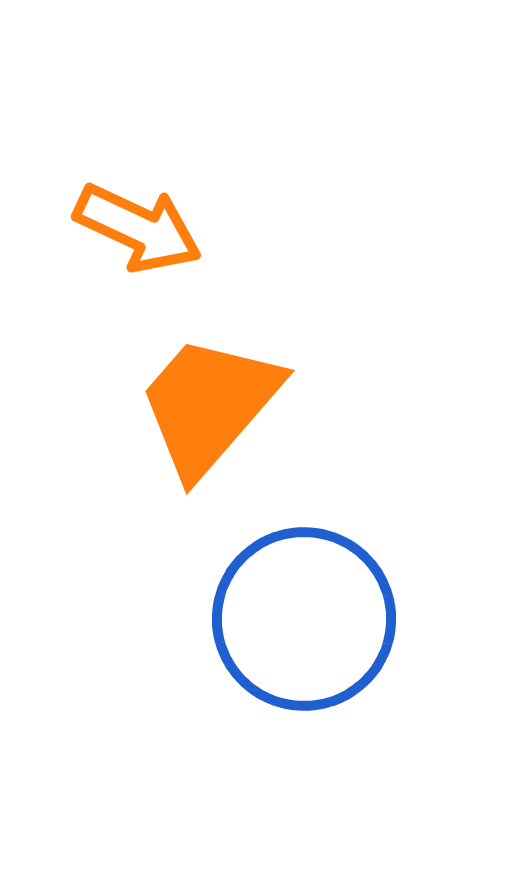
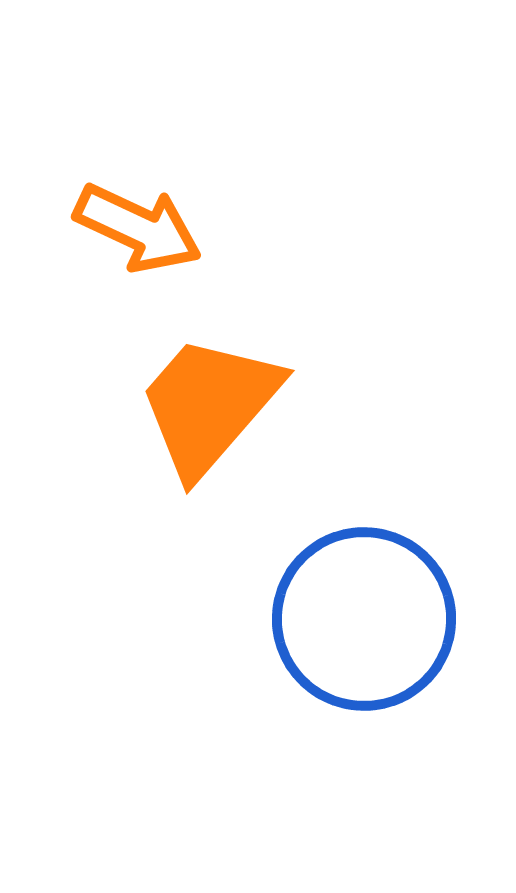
blue circle: moved 60 px right
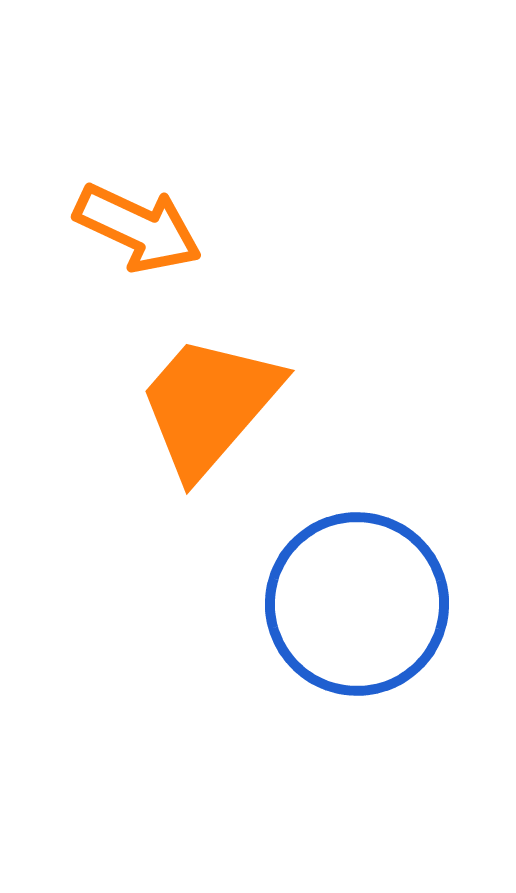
blue circle: moved 7 px left, 15 px up
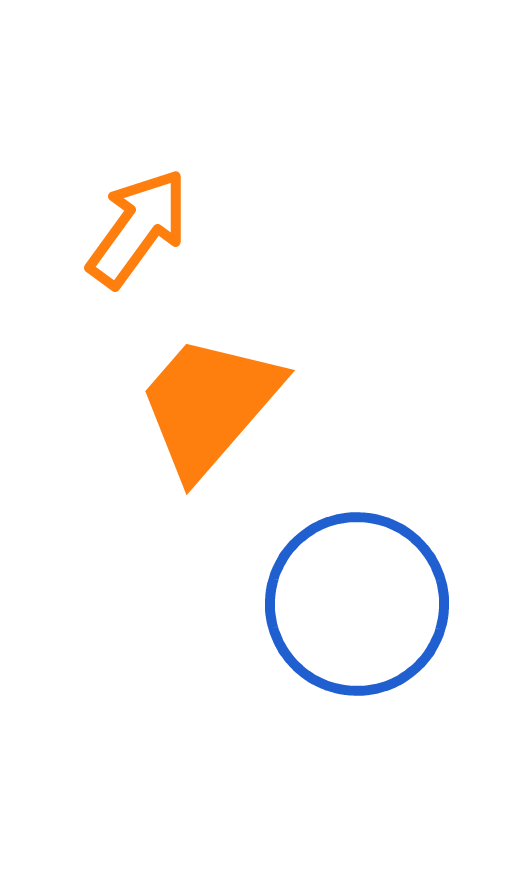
orange arrow: rotated 79 degrees counterclockwise
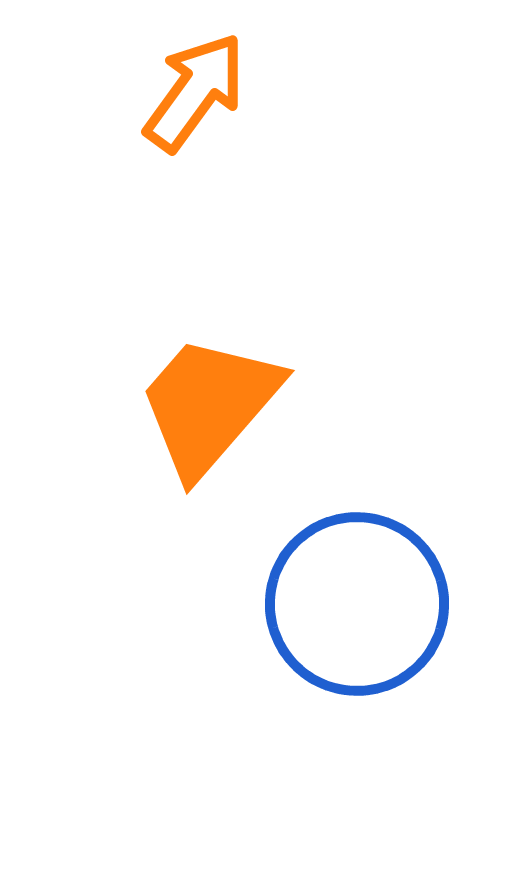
orange arrow: moved 57 px right, 136 px up
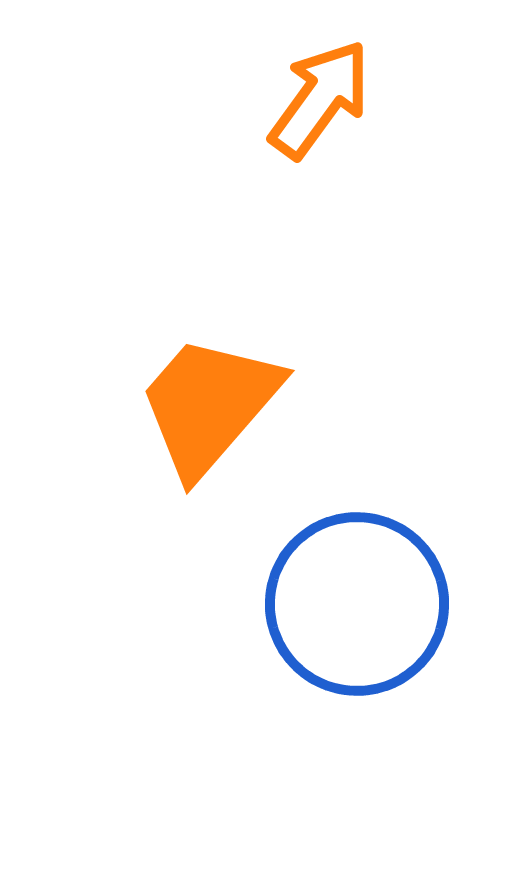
orange arrow: moved 125 px right, 7 px down
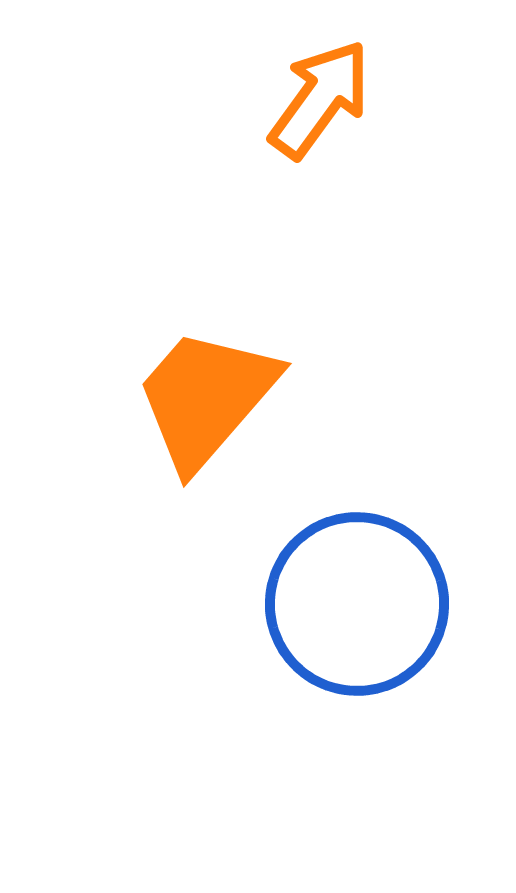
orange trapezoid: moved 3 px left, 7 px up
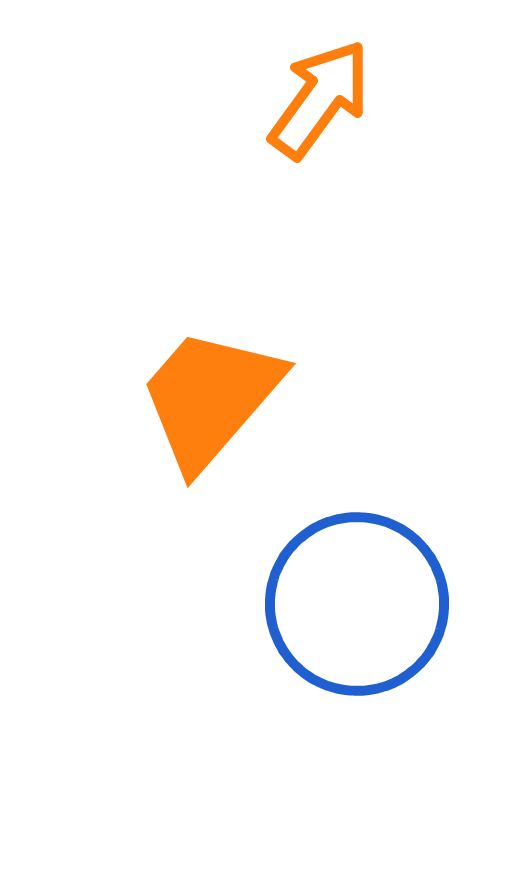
orange trapezoid: moved 4 px right
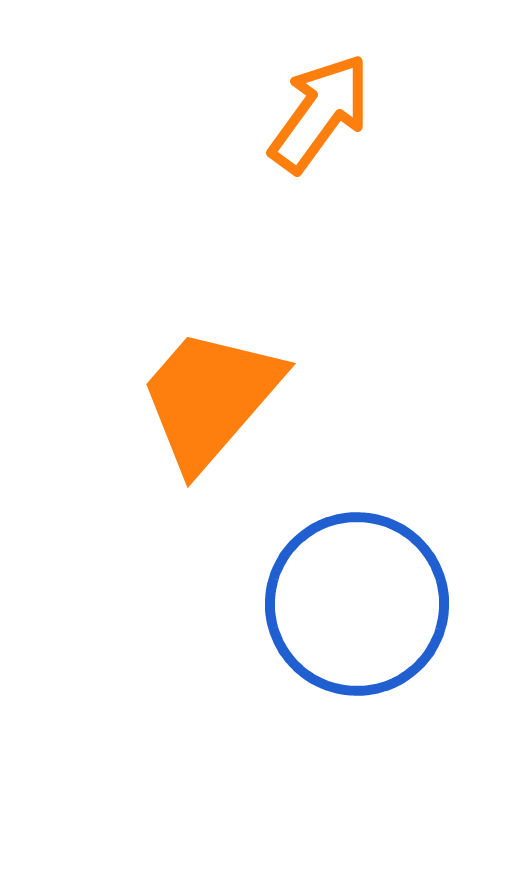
orange arrow: moved 14 px down
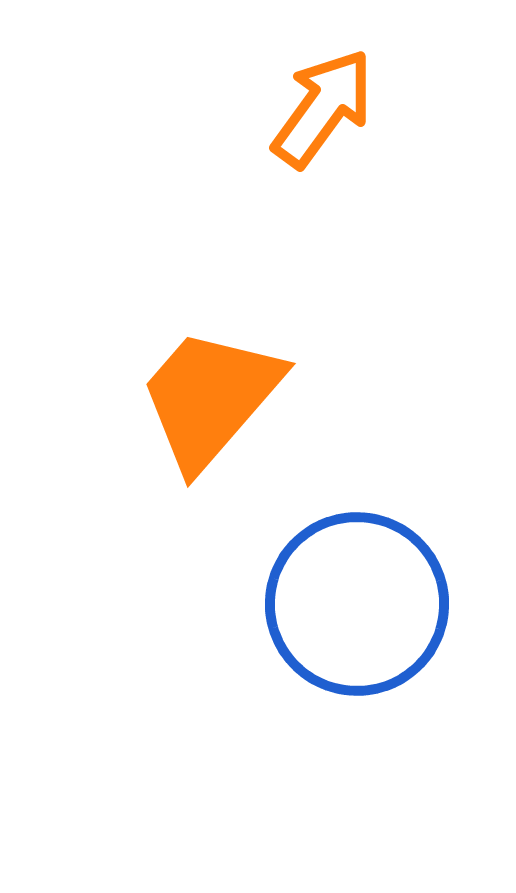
orange arrow: moved 3 px right, 5 px up
